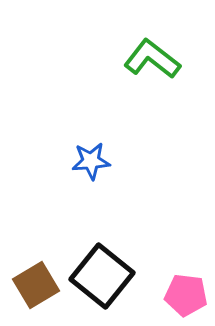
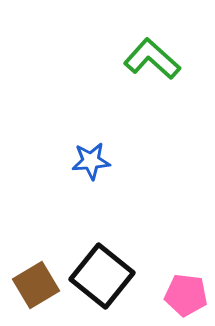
green L-shape: rotated 4 degrees clockwise
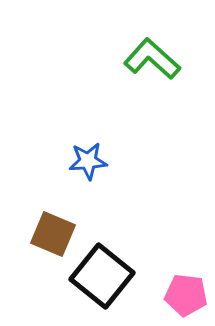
blue star: moved 3 px left
brown square: moved 17 px right, 51 px up; rotated 36 degrees counterclockwise
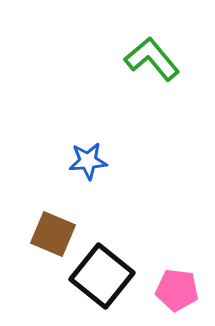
green L-shape: rotated 8 degrees clockwise
pink pentagon: moved 9 px left, 5 px up
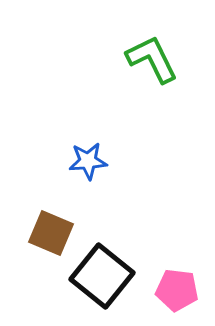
green L-shape: rotated 14 degrees clockwise
brown square: moved 2 px left, 1 px up
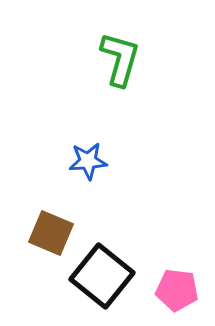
green L-shape: moved 32 px left; rotated 42 degrees clockwise
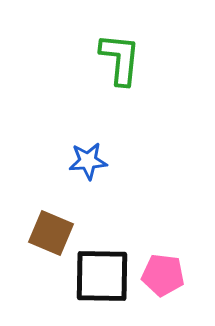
green L-shape: rotated 10 degrees counterclockwise
black square: rotated 38 degrees counterclockwise
pink pentagon: moved 14 px left, 15 px up
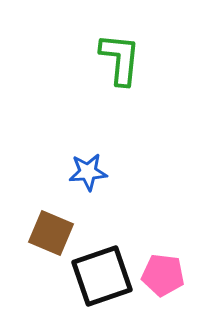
blue star: moved 11 px down
black square: rotated 20 degrees counterclockwise
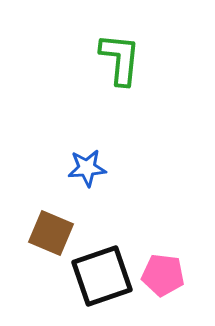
blue star: moved 1 px left, 4 px up
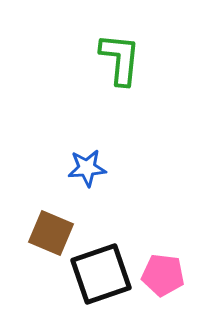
black square: moved 1 px left, 2 px up
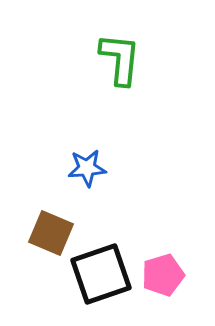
pink pentagon: rotated 24 degrees counterclockwise
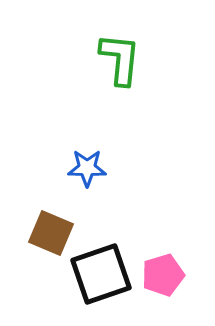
blue star: rotated 6 degrees clockwise
